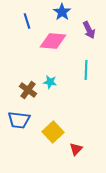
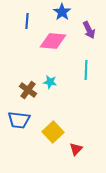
blue line: rotated 21 degrees clockwise
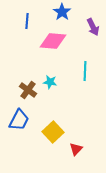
purple arrow: moved 4 px right, 3 px up
cyan line: moved 1 px left, 1 px down
blue trapezoid: rotated 70 degrees counterclockwise
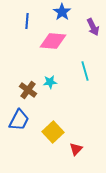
cyan line: rotated 18 degrees counterclockwise
cyan star: rotated 16 degrees counterclockwise
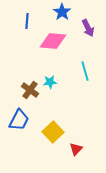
purple arrow: moved 5 px left, 1 px down
brown cross: moved 2 px right
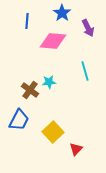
blue star: moved 1 px down
cyan star: moved 1 px left
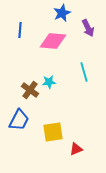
blue star: rotated 12 degrees clockwise
blue line: moved 7 px left, 9 px down
cyan line: moved 1 px left, 1 px down
yellow square: rotated 35 degrees clockwise
red triangle: rotated 24 degrees clockwise
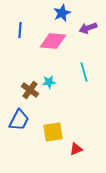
purple arrow: rotated 96 degrees clockwise
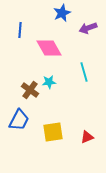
pink diamond: moved 4 px left, 7 px down; rotated 56 degrees clockwise
red triangle: moved 11 px right, 12 px up
